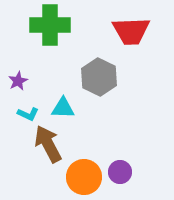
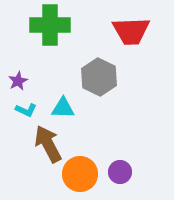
cyan L-shape: moved 2 px left, 4 px up
orange circle: moved 4 px left, 3 px up
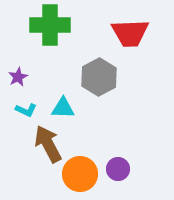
red trapezoid: moved 1 px left, 2 px down
gray hexagon: rotated 6 degrees clockwise
purple star: moved 4 px up
purple circle: moved 2 px left, 3 px up
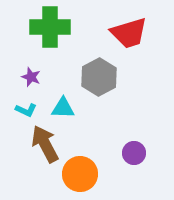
green cross: moved 2 px down
red trapezoid: moved 1 px left; rotated 15 degrees counterclockwise
purple star: moved 13 px right; rotated 24 degrees counterclockwise
brown arrow: moved 3 px left
purple circle: moved 16 px right, 16 px up
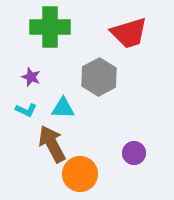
brown arrow: moved 7 px right
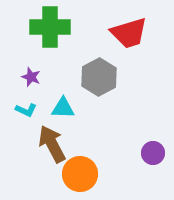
purple circle: moved 19 px right
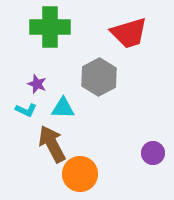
purple star: moved 6 px right, 7 px down
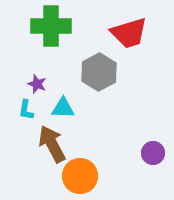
green cross: moved 1 px right, 1 px up
gray hexagon: moved 5 px up
cyan L-shape: rotated 75 degrees clockwise
orange circle: moved 2 px down
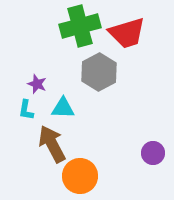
green cross: moved 29 px right; rotated 15 degrees counterclockwise
red trapezoid: moved 2 px left
